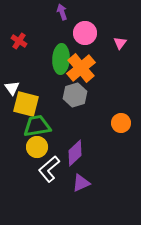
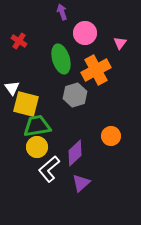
green ellipse: rotated 20 degrees counterclockwise
orange cross: moved 15 px right, 2 px down; rotated 12 degrees clockwise
orange circle: moved 10 px left, 13 px down
purple triangle: rotated 18 degrees counterclockwise
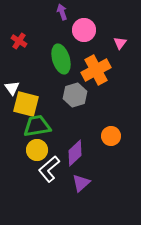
pink circle: moved 1 px left, 3 px up
yellow circle: moved 3 px down
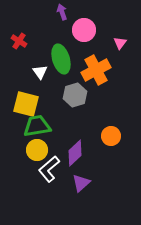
white triangle: moved 28 px right, 16 px up
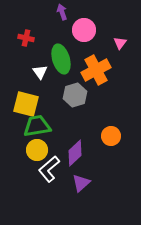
red cross: moved 7 px right, 3 px up; rotated 21 degrees counterclockwise
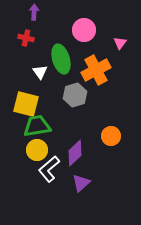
purple arrow: moved 28 px left; rotated 21 degrees clockwise
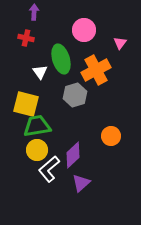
purple diamond: moved 2 px left, 2 px down
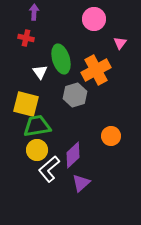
pink circle: moved 10 px right, 11 px up
